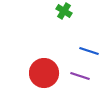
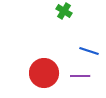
purple line: rotated 18 degrees counterclockwise
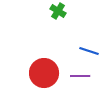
green cross: moved 6 px left
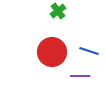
green cross: rotated 21 degrees clockwise
red circle: moved 8 px right, 21 px up
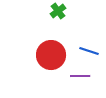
red circle: moved 1 px left, 3 px down
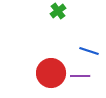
red circle: moved 18 px down
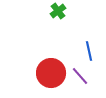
blue line: rotated 60 degrees clockwise
purple line: rotated 48 degrees clockwise
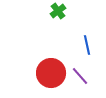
blue line: moved 2 px left, 6 px up
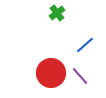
green cross: moved 1 px left, 2 px down
blue line: moved 2 px left; rotated 60 degrees clockwise
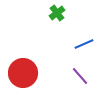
blue line: moved 1 px left, 1 px up; rotated 18 degrees clockwise
red circle: moved 28 px left
